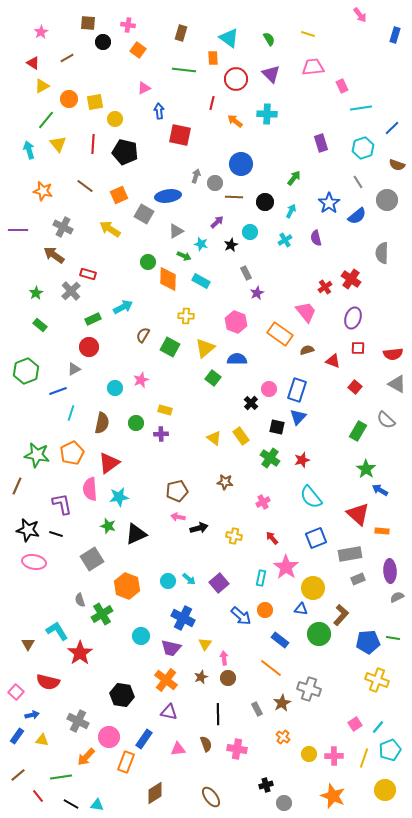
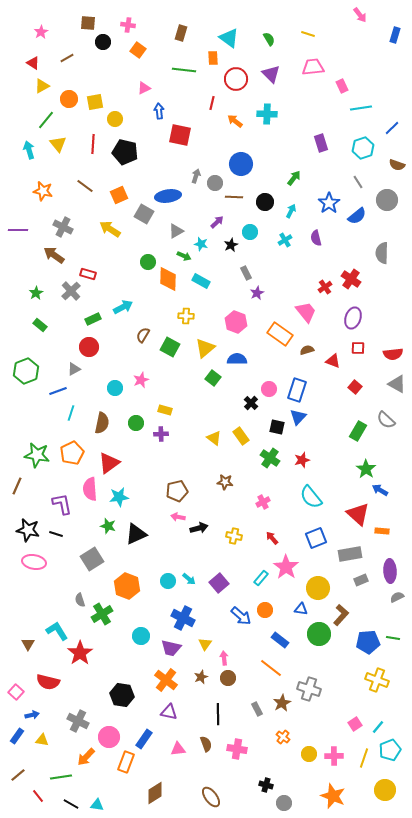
cyan rectangle at (261, 578): rotated 28 degrees clockwise
gray rectangle at (358, 579): moved 3 px right, 1 px down
yellow circle at (313, 588): moved 5 px right
black cross at (266, 785): rotated 32 degrees clockwise
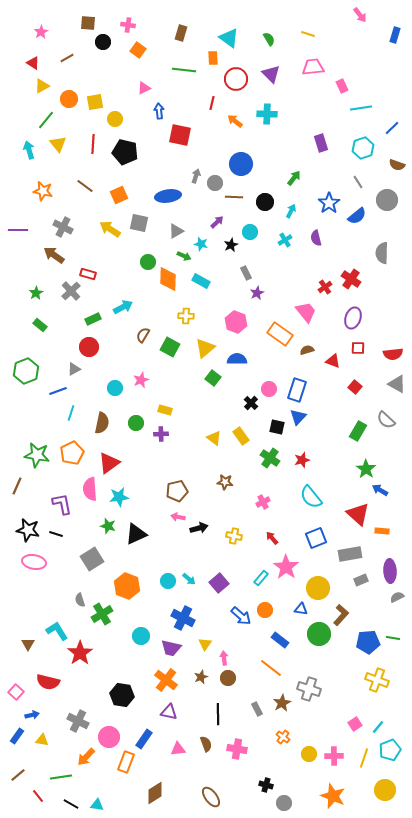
gray square at (144, 214): moved 5 px left, 9 px down; rotated 18 degrees counterclockwise
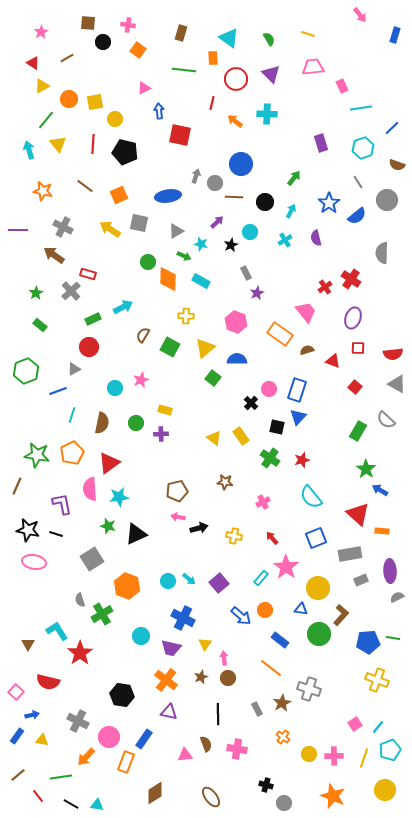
cyan line at (71, 413): moved 1 px right, 2 px down
pink triangle at (178, 749): moved 7 px right, 6 px down
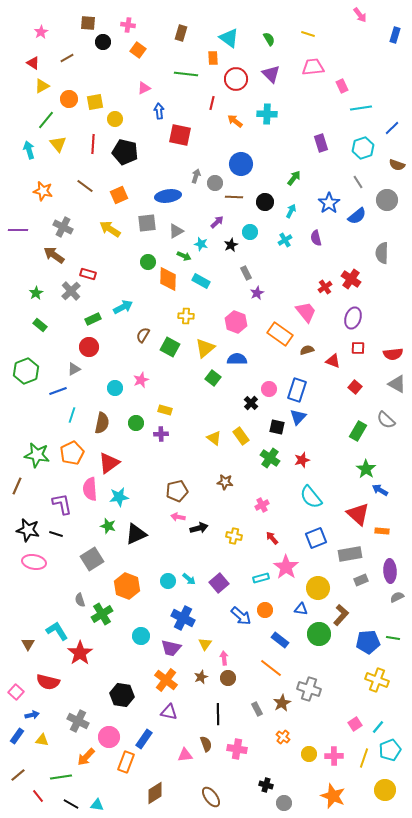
green line at (184, 70): moved 2 px right, 4 px down
gray square at (139, 223): moved 8 px right; rotated 18 degrees counterclockwise
pink cross at (263, 502): moved 1 px left, 3 px down
cyan rectangle at (261, 578): rotated 35 degrees clockwise
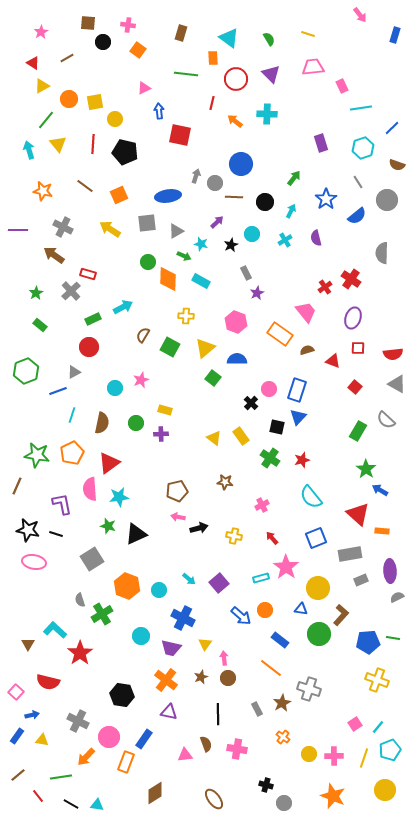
blue star at (329, 203): moved 3 px left, 4 px up
cyan circle at (250, 232): moved 2 px right, 2 px down
gray triangle at (74, 369): moved 3 px down
cyan circle at (168, 581): moved 9 px left, 9 px down
cyan L-shape at (57, 631): moved 2 px left, 1 px up; rotated 15 degrees counterclockwise
brown ellipse at (211, 797): moved 3 px right, 2 px down
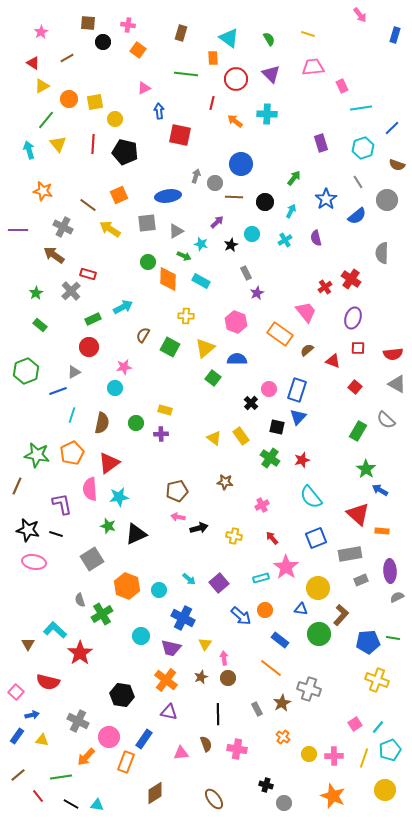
brown line at (85, 186): moved 3 px right, 19 px down
brown semicircle at (307, 350): rotated 24 degrees counterclockwise
pink star at (141, 380): moved 17 px left, 13 px up; rotated 14 degrees clockwise
pink triangle at (185, 755): moved 4 px left, 2 px up
